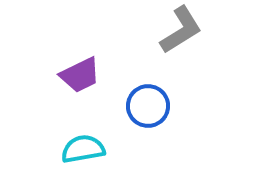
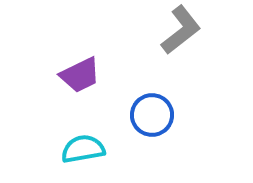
gray L-shape: rotated 6 degrees counterclockwise
blue circle: moved 4 px right, 9 px down
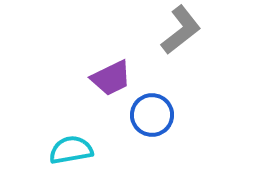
purple trapezoid: moved 31 px right, 3 px down
cyan semicircle: moved 12 px left, 1 px down
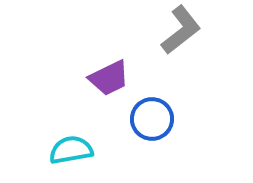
purple trapezoid: moved 2 px left
blue circle: moved 4 px down
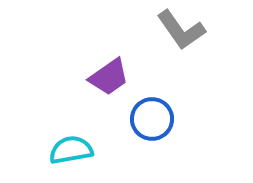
gray L-shape: rotated 93 degrees clockwise
purple trapezoid: moved 1 px up; rotated 9 degrees counterclockwise
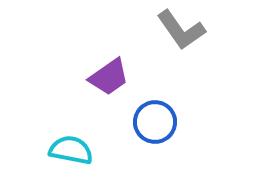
blue circle: moved 3 px right, 3 px down
cyan semicircle: rotated 21 degrees clockwise
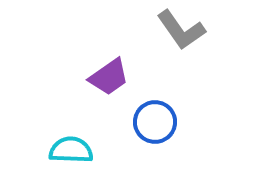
cyan semicircle: rotated 9 degrees counterclockwise
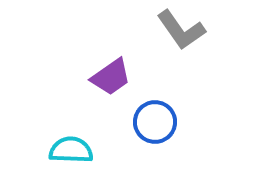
purple trapezoid: moved 2 px right
